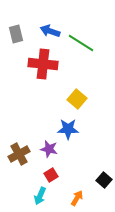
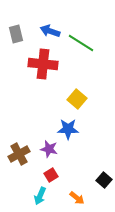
orange arrow: rotated 98 degrees clockwise
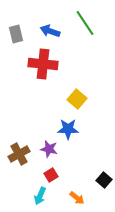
green line: moved 4 px right, 20 px up; rotated 24 degrees clockwise
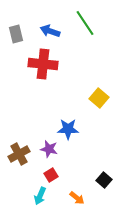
yellow square: moved 22 px right, 1 px up
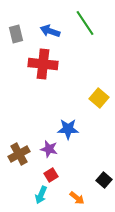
cyan arrow: moved 1 px right, 1 px up
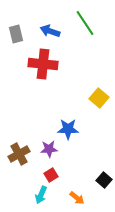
purple star: rotated 18 degrees counterclockwise
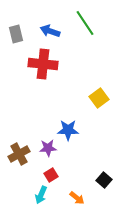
yellow square: rotated 12 degrees clockwise
blue star: moved 1 px down
purple star: moved 1 px left, 1 px up
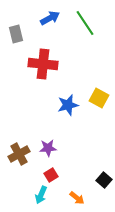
blue arrow: moved 13 px up; rotated 132 degrees clockwise
yellow square: rotated 24 degrees counterclockwise
blue star: moved 25 px up; rotated 15 degrees counterclockwise
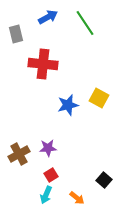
blue arrow: moved 2 px left, 1 px up
cyan arrow: moved 5 px right
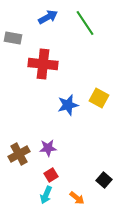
gray rectangle: moved 3 px left, 4 px down; rotated 66 degrees counterclockwise
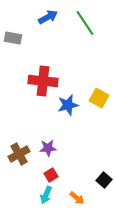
red cross: moved 17 px down
